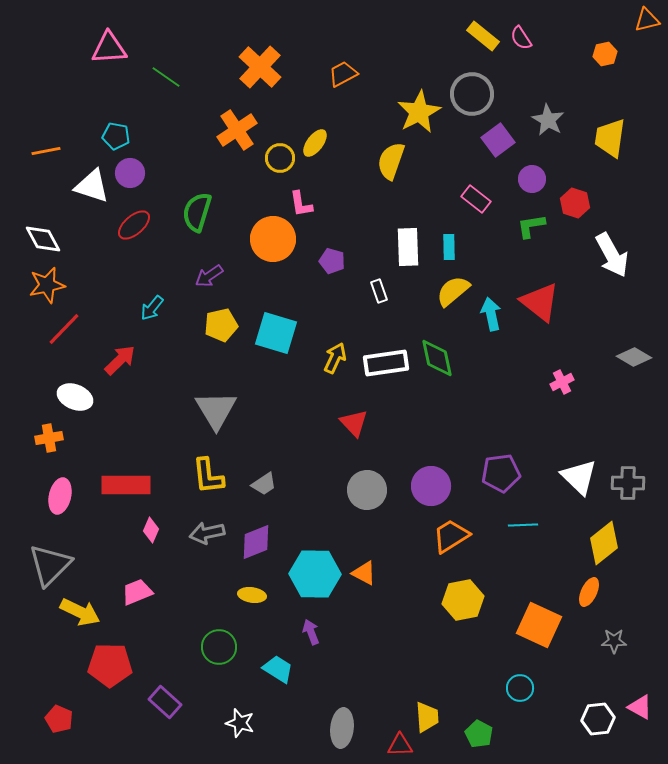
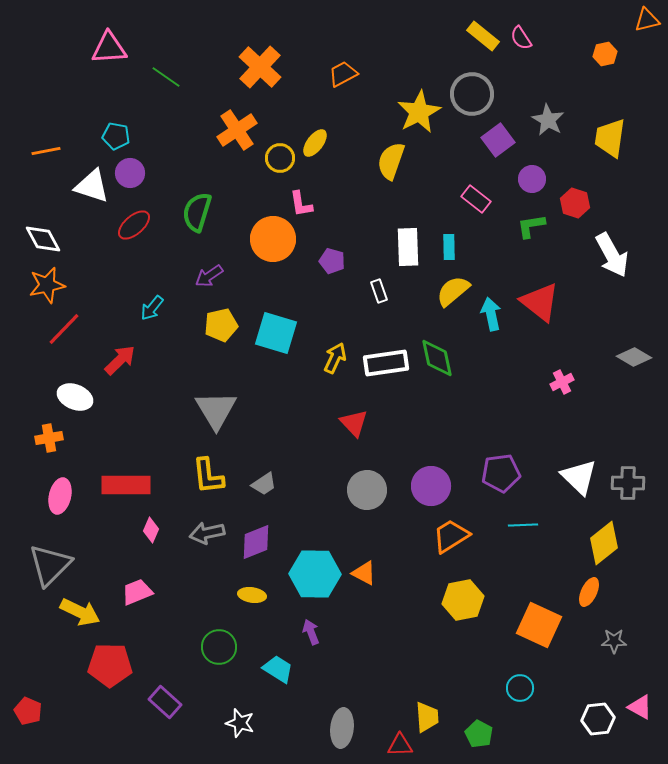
red pentagon at (59, 719): moved 31 px left, 8 px up
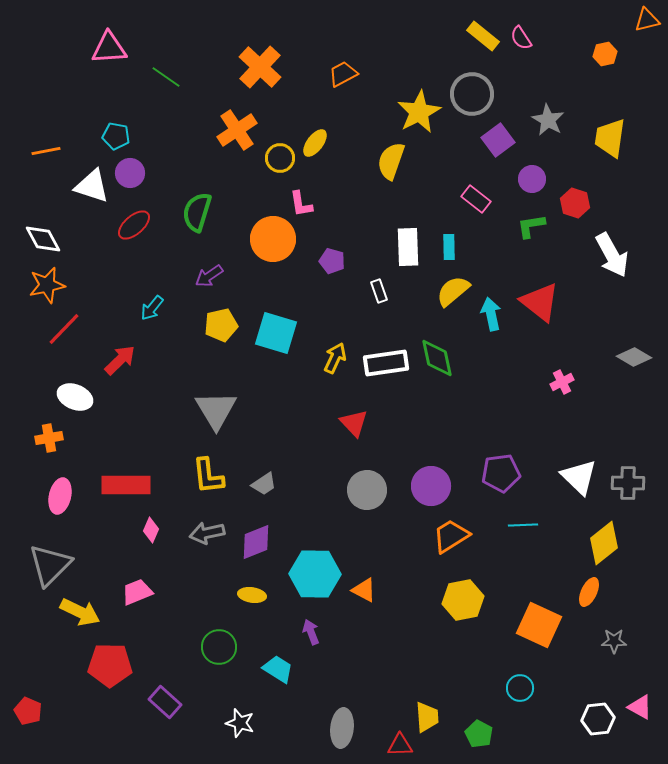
orange triangle at (364, 573): moved 17 px down
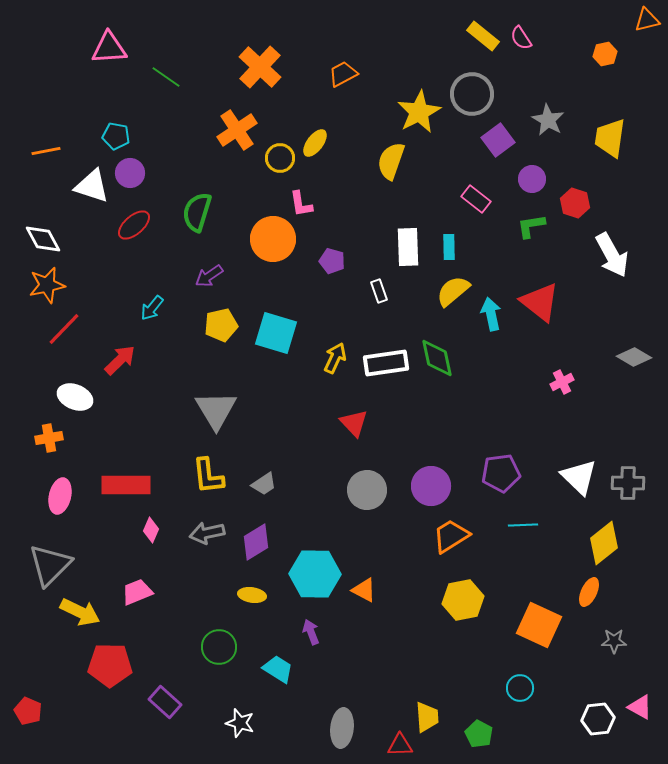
purple diamond at (256, 542): rotated 9 degrees counterclockwise
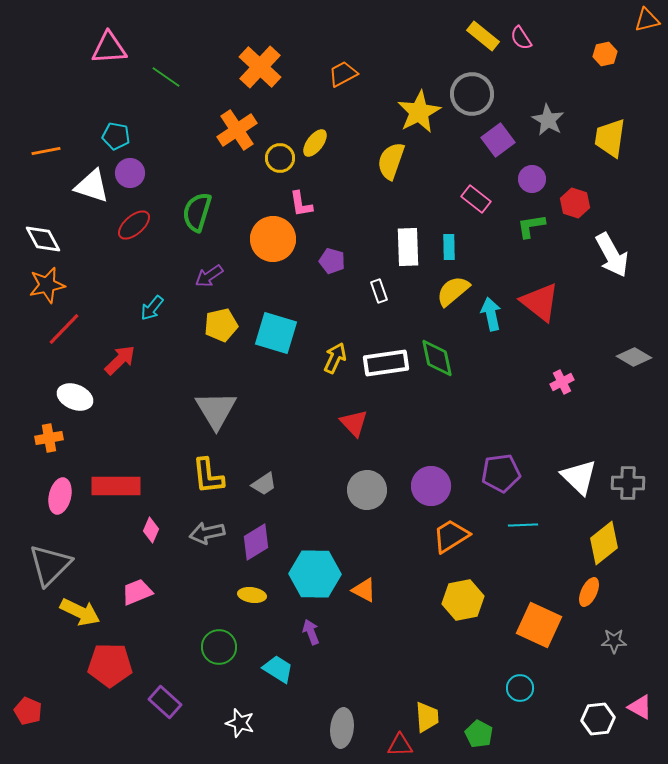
red rectangle at (126, 485): moved 10 px left, 1 px down
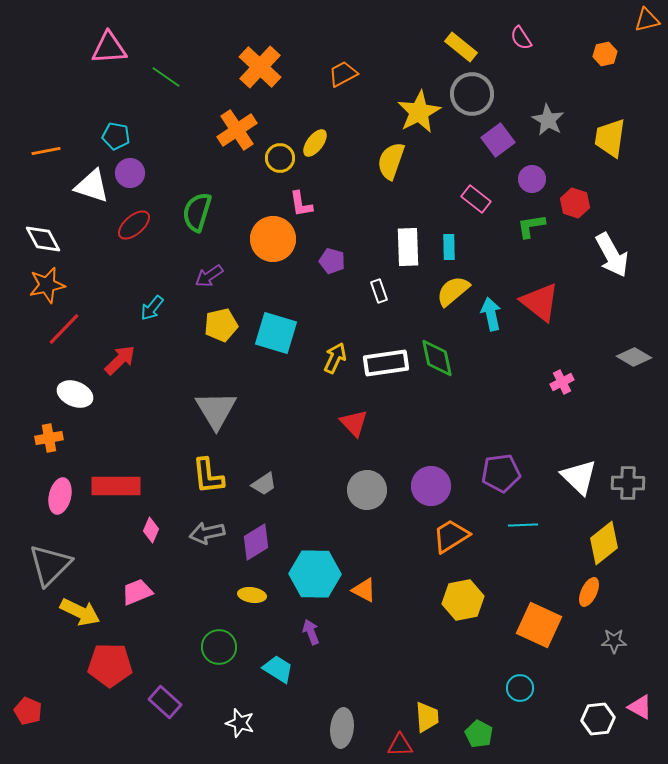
yellow rectangle at (483, 36): moved 22 px left, 11 px down
white ellipse at (75, 397): moved 3 px up
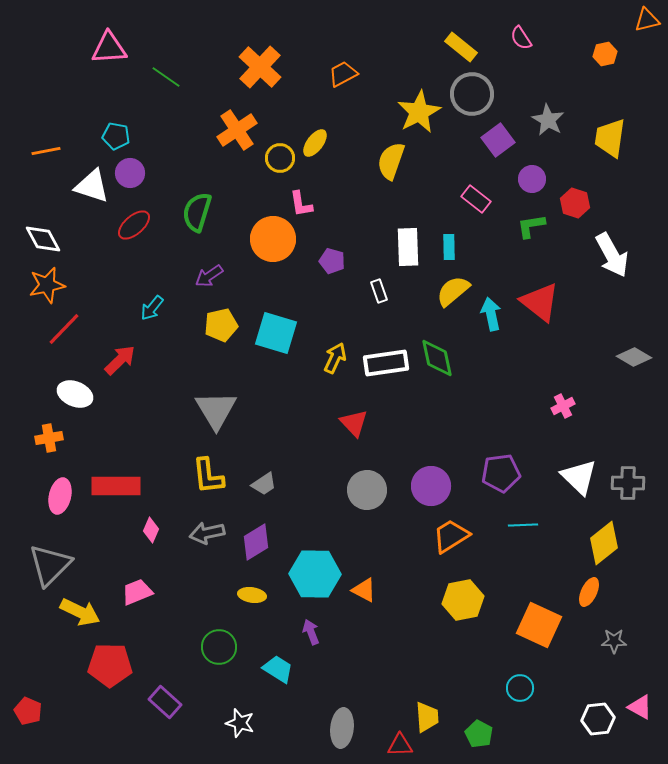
pink cross at (562, 382): moved 1 px right, 24 px down
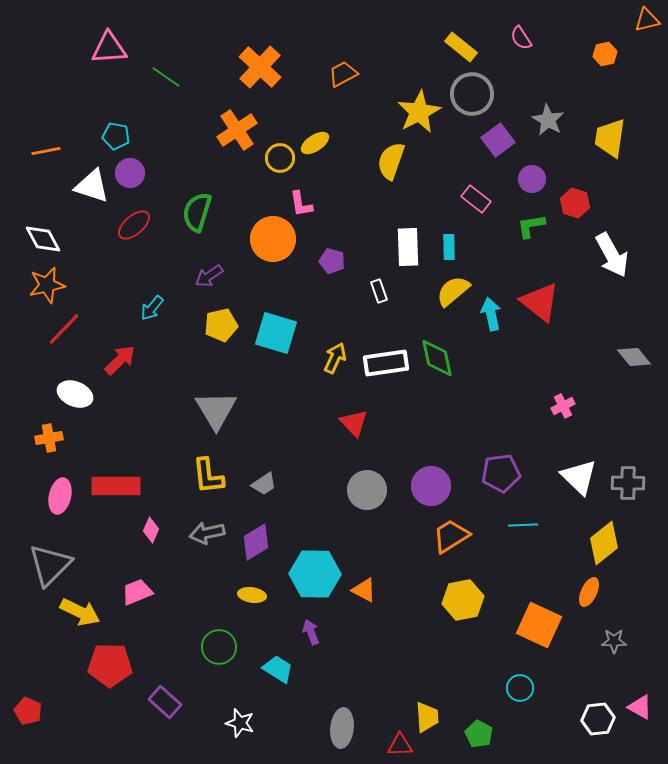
yellow ellipse at (315, 143): rotated 20 degrees clockwise
gray diamond at (634, 357): rotated 20 degrees clockwise
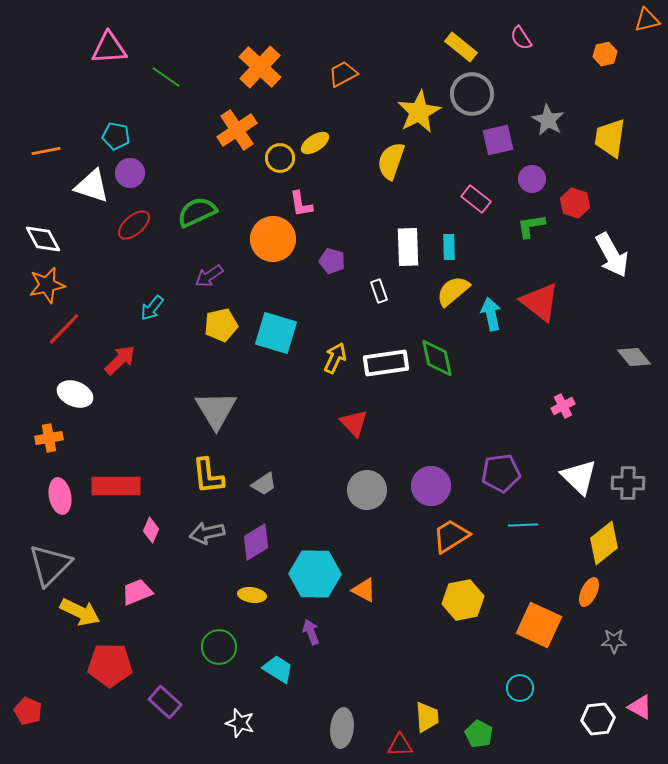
purple square at (498, 140): rotated 24 degrees clockwise
green semicircle at (197, 212): rotated 48 degrees clockwise
pink ellipse at (60, 496): rotated 24 degrees counterclockwise
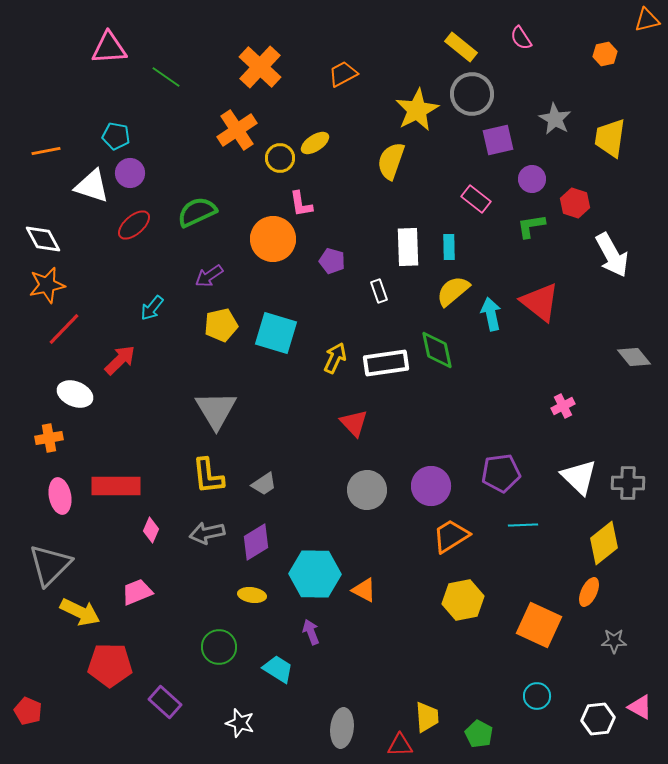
yellow star at (419, 112): moved 2 px left, 2 px up
gray star at (548, 120): moved 7 px right, 1 px up
green diamond at (437, 358): moved 8 px up
cyan circle at (520, 688): moved 17 px right, 8 px down
